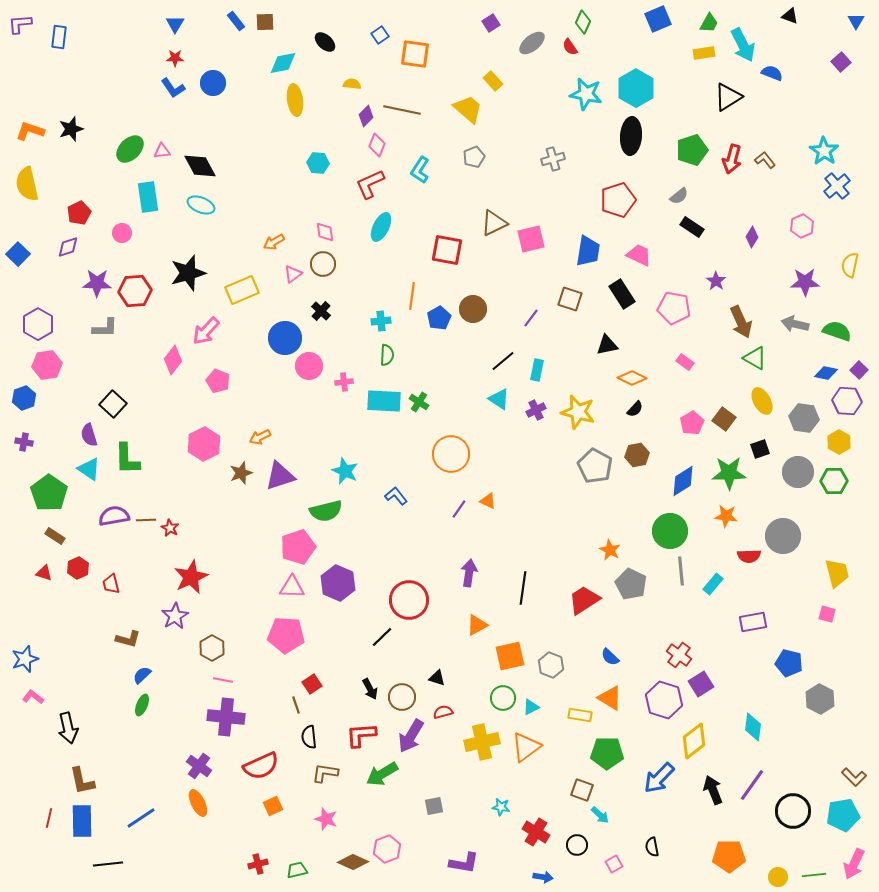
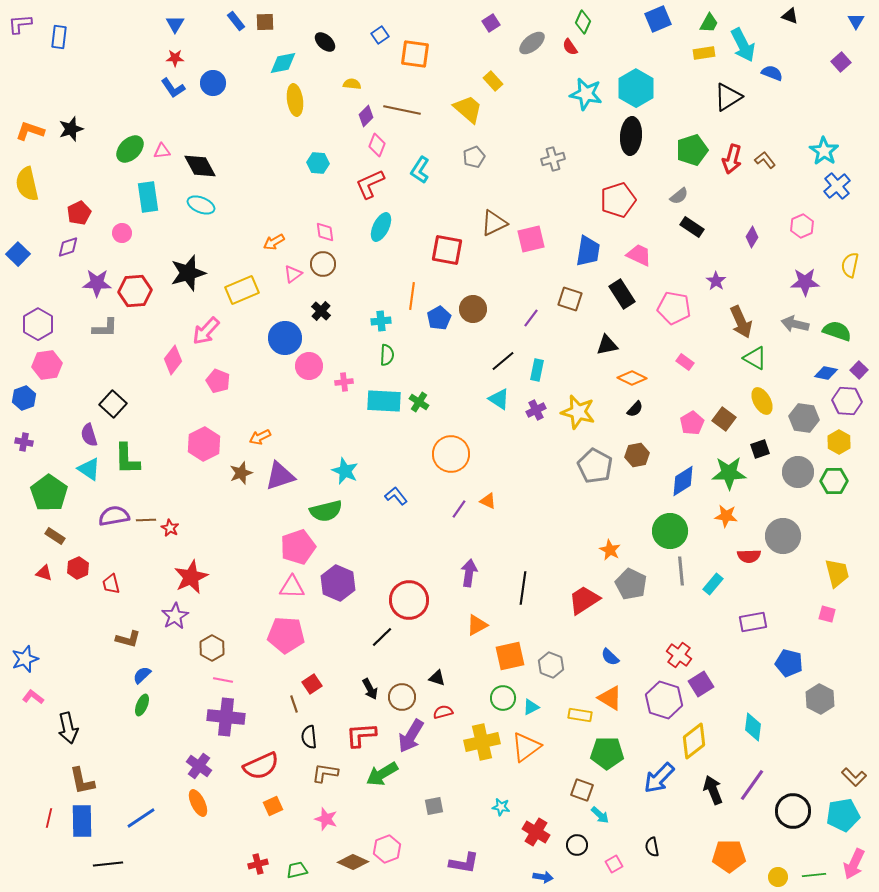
brown line at (296, 705): moved 2 px left, 1 px up
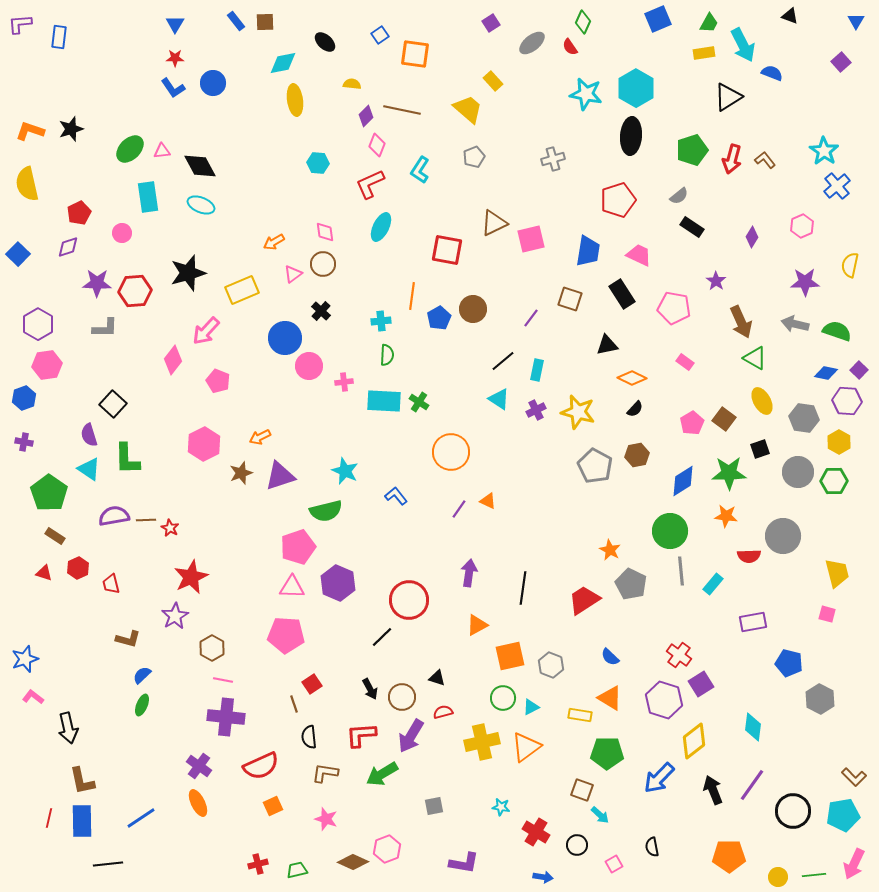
orange circle at (451, 454): moved 2 px up
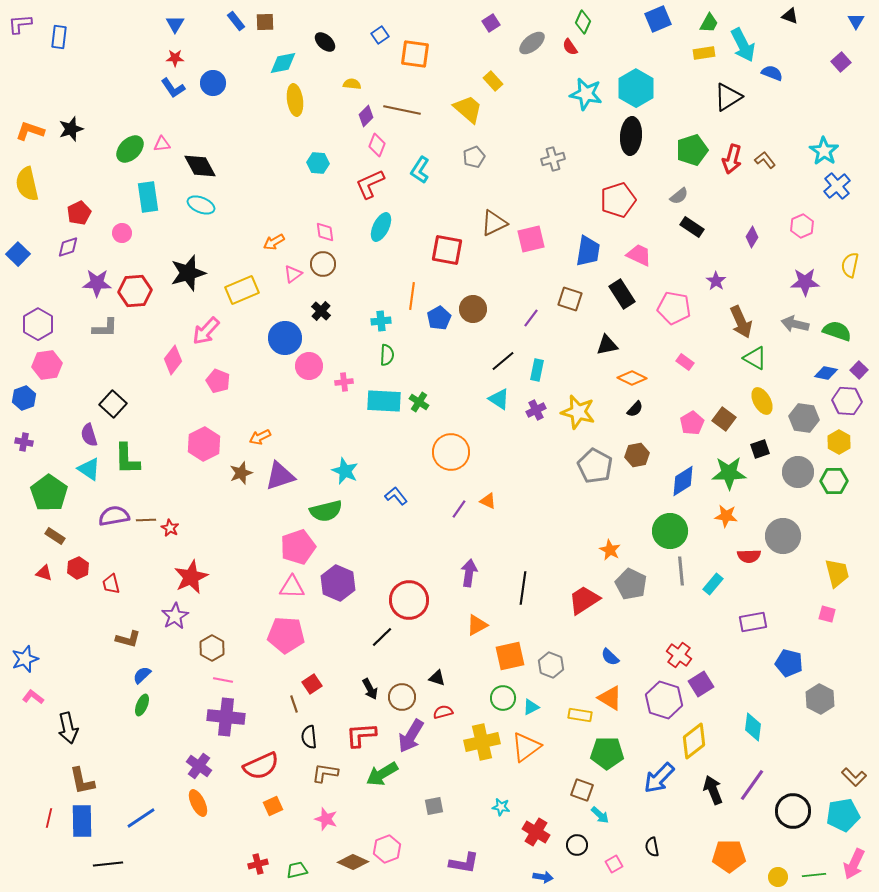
pink triangle at (162, 151): moved 7 px up
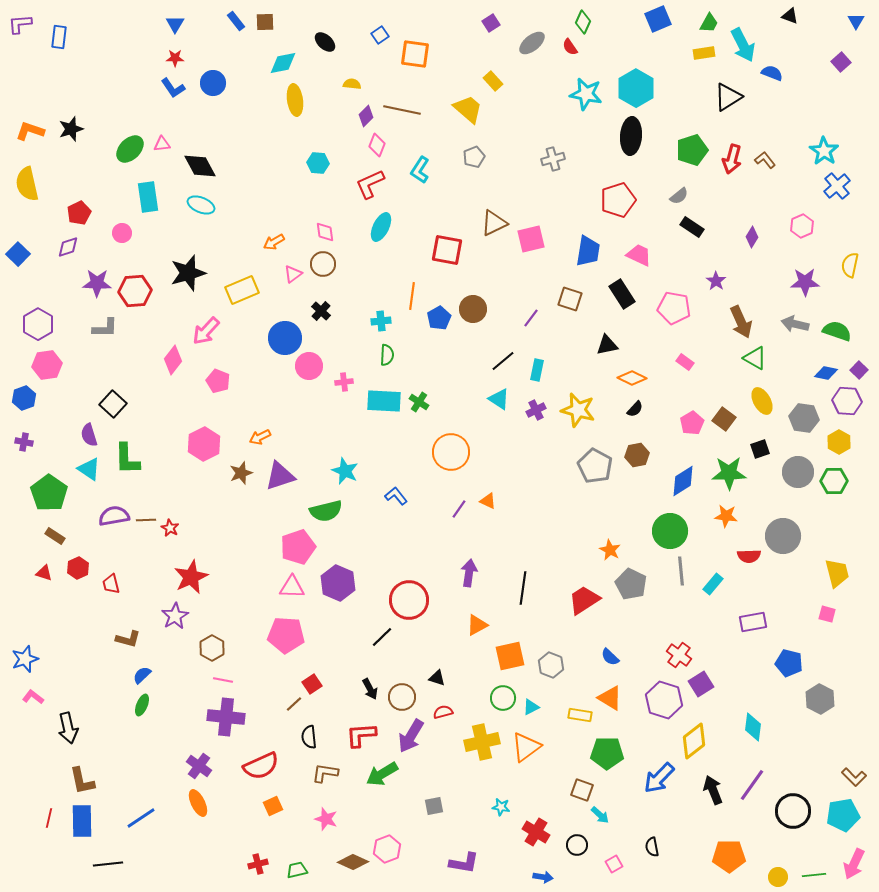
yellow star at (578, 412): moved 2 px up
brown line at (294, 704): rotated 66 degrees clockwise
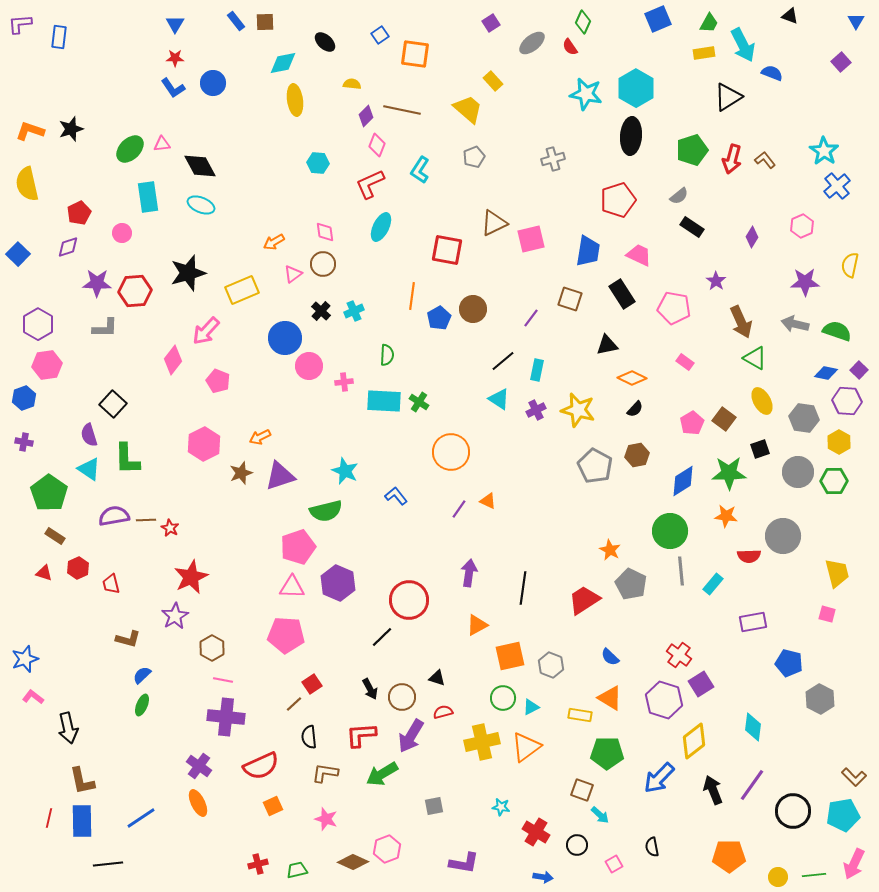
cyan cross at (381, 321): moved 27 px left, 10 px up; rotated 18 degrees counterclockwise
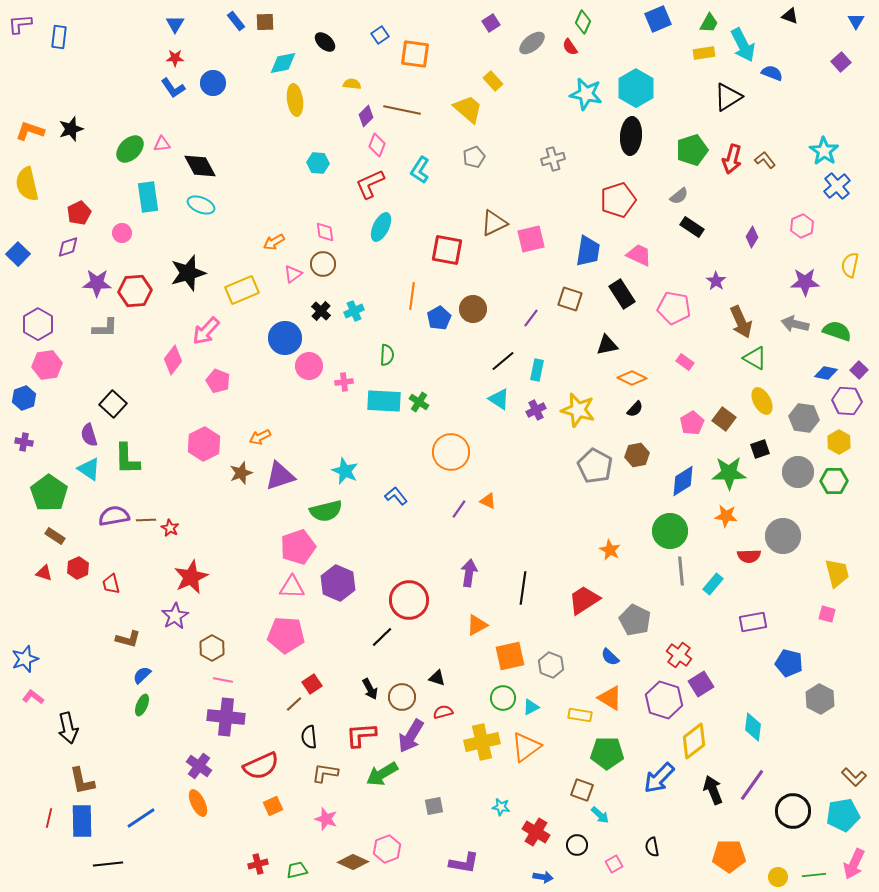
gray pentagon at (631, 584): moved 4 px right, 36 px down
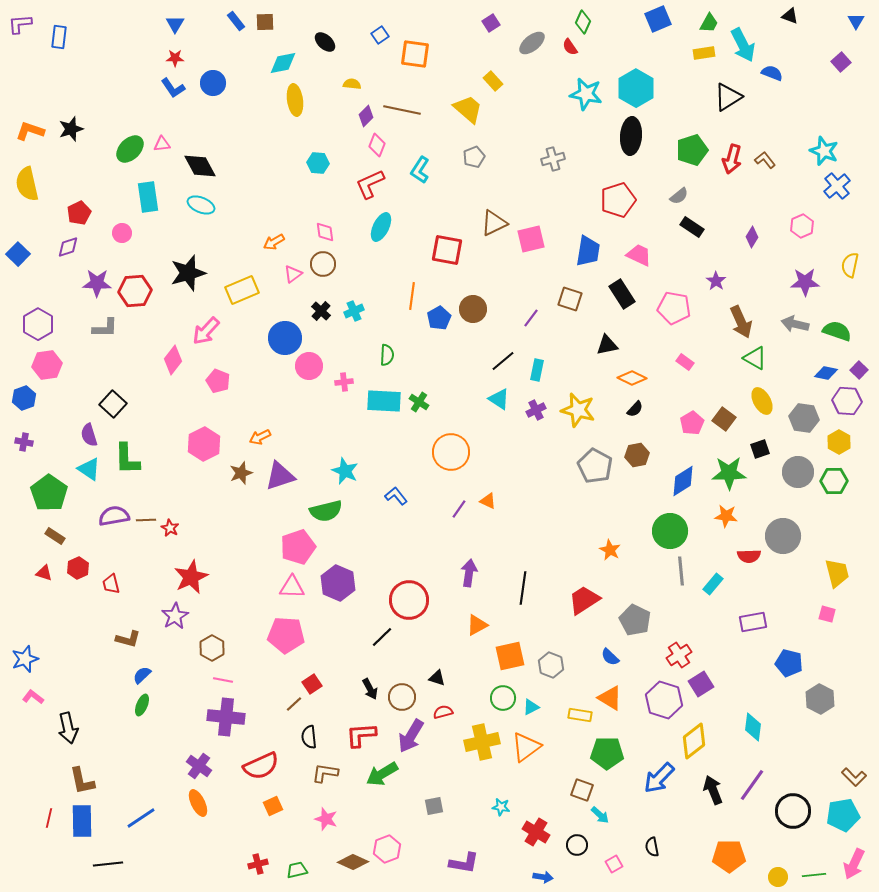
cyan star at (824, 151): rotated 12 degrees counterclockwise
red cross at (679, 655): rotated 20 degrees clockwise
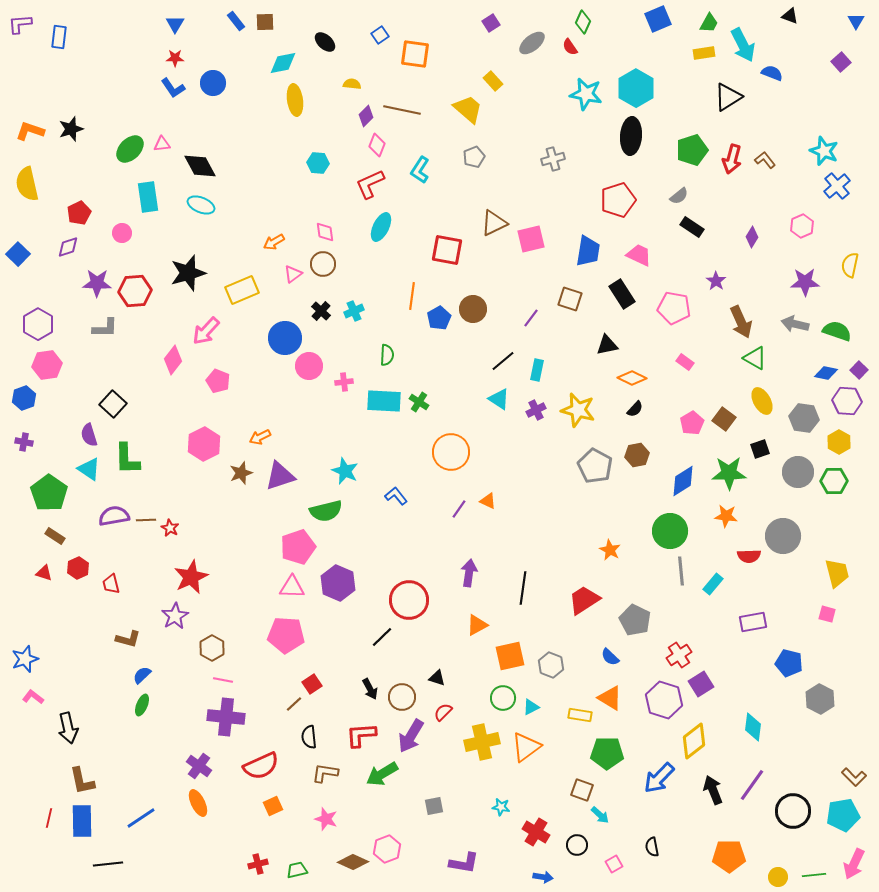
red semicircle at (443, 712): rotated 30 degrees counterclockwise
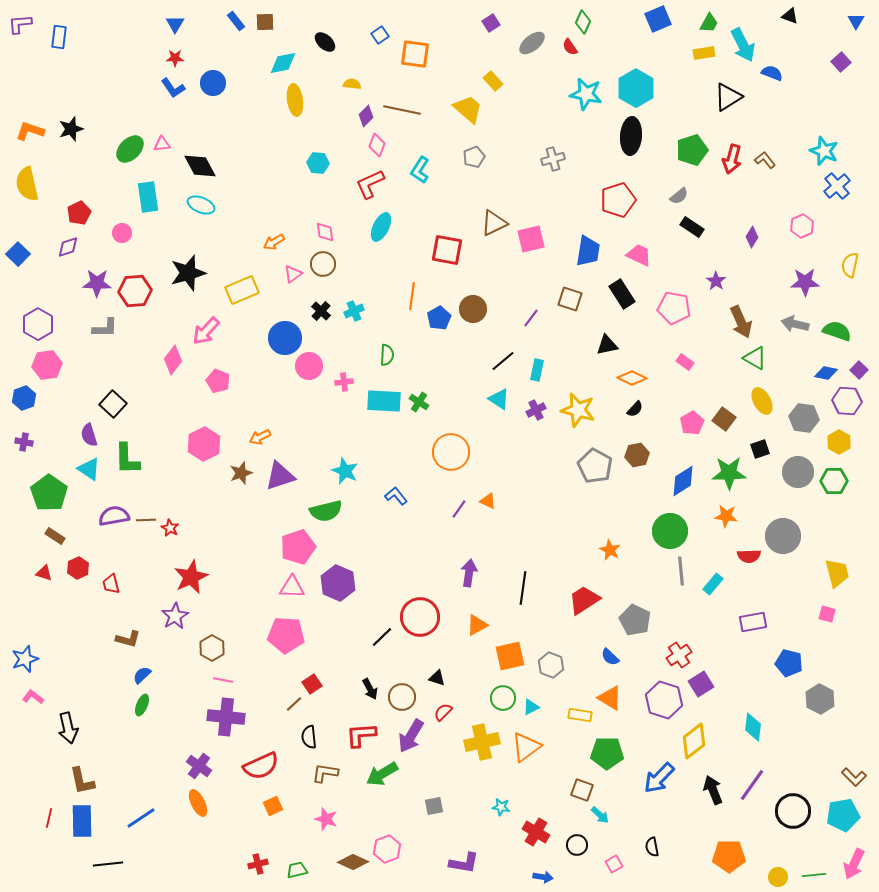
red circle at (409, 600): moved 11 px right, 17 px down
